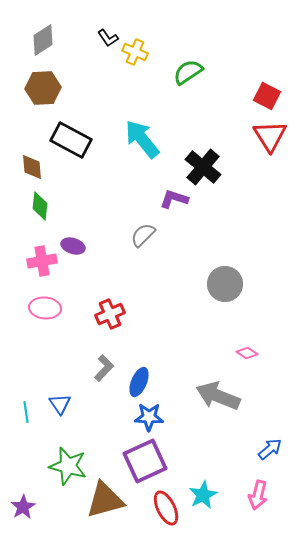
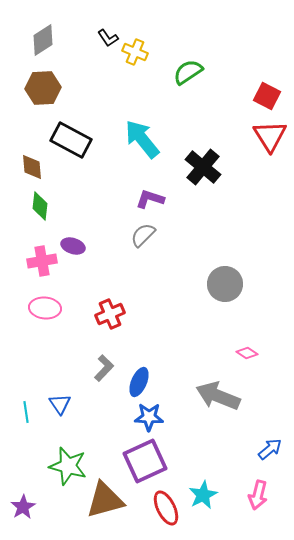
purple L-shape: moved 24 px left
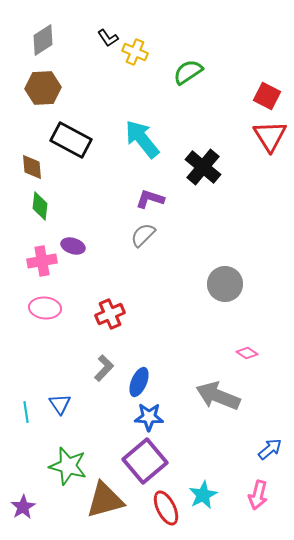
purple square: rotated 15 degrees counterclockwise
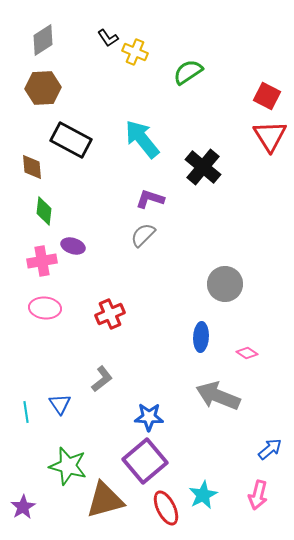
green diamond: moved 4 px right, 5 px down
gray L-shape: moved 2 px left, 11 px down; rotated 8 degrees clockwise
blue ellipse: moved 62 px right, 45 px up; rotated 20 degrees counterclockwise
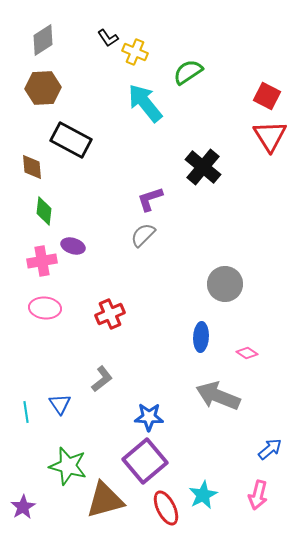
cyan arrow: moved 3 px right, 36 px up
purple L-shape: rotated 36 degrees counterclockwise
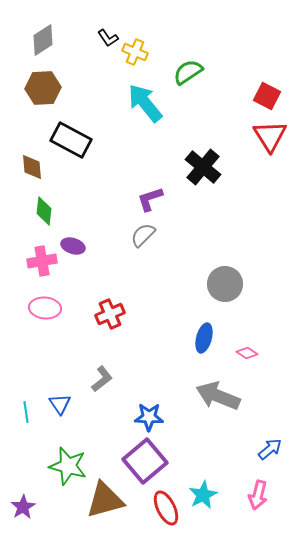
blue ellipse: moved 3 px right, 1 px down; rotated 12 degrees clockwise
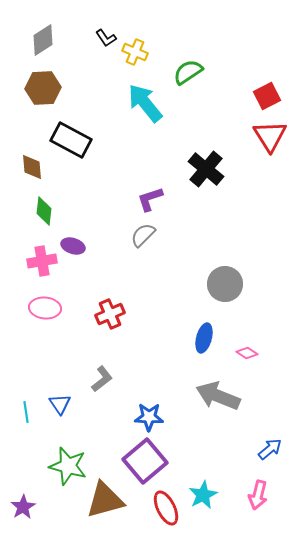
black L-shape: moved 2 px left
red square: rotated 36 degrees clockwise
black cross: moved 3 px right, 2 px down
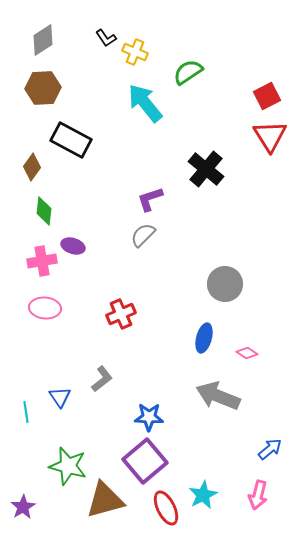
brown diamond: rotated 40 degrees clockwise
red cross: moved 11 px right
blue triangle: moved 7 px up
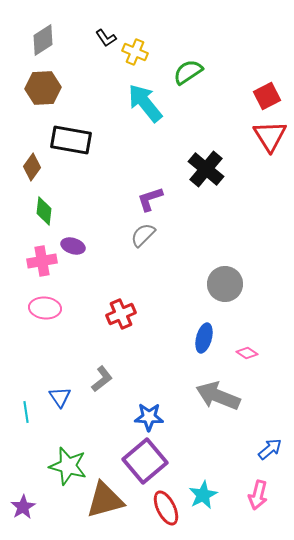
black rectangle: rotated 18 degrees counterclockwise
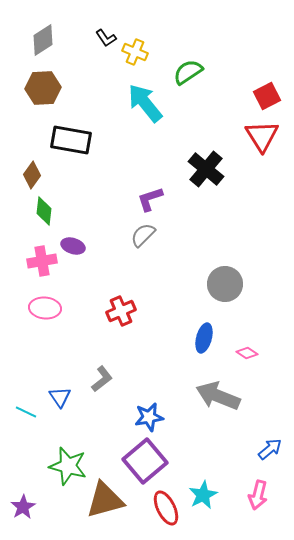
red triangle: moved 8 px left
brown diamond: moved 8 px down
red cross: moved 3 px up
cyan line: rotated 55 degrees counterclockwise
blue star: rotated 12 degrees counterclockwise
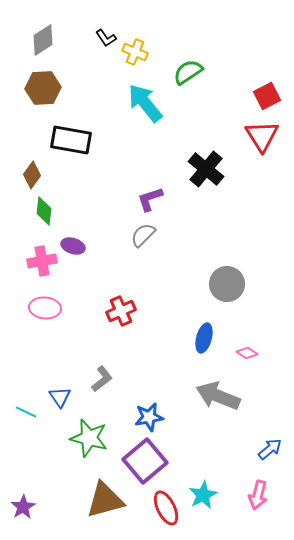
gray circle: moved 2 px right
green star: moved 21 px right, 28 px up
